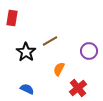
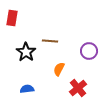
brown line: rotated 35 degrees clockwise
blue semicircle: rotated 32 degrees counterclockwise
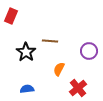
red rectangle: moved 1 px left, 2 px up; rotated 14 degrees clockwise
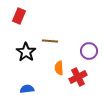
red rectangle: moved 8 px right
orange semicircle: moved 1 px up; rotated 32 degrees counterclockwise
red cross: moved 11 px up; rotated 12 degrees clockwise
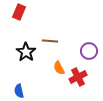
red rectangle: moved 4 px up
orange semicircle: rotated 24 degrees counterclockwise
blue semicircle: moved 8 px left, 2 px down; rotated 96 degrees counterclockwise
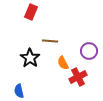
red rectangle: moved 12 px right
black star: moved 4 px right, 6 px down
orange semicircle: moved 4 px right, 5 px up
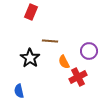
orange semicircle: moved 1 px right, 1 px up
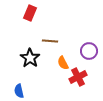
red rectangle: moved 1 px left, 1 px down
orange semicircle: moved 1 px left, 1 px down
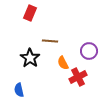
blue semicircle: moved 1 px up
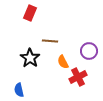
orange semicircle: moved 1 px up
